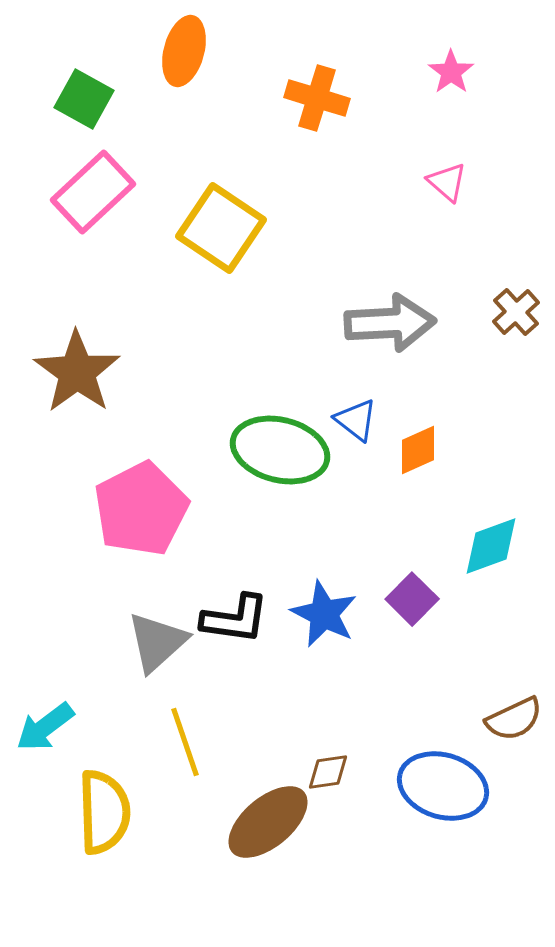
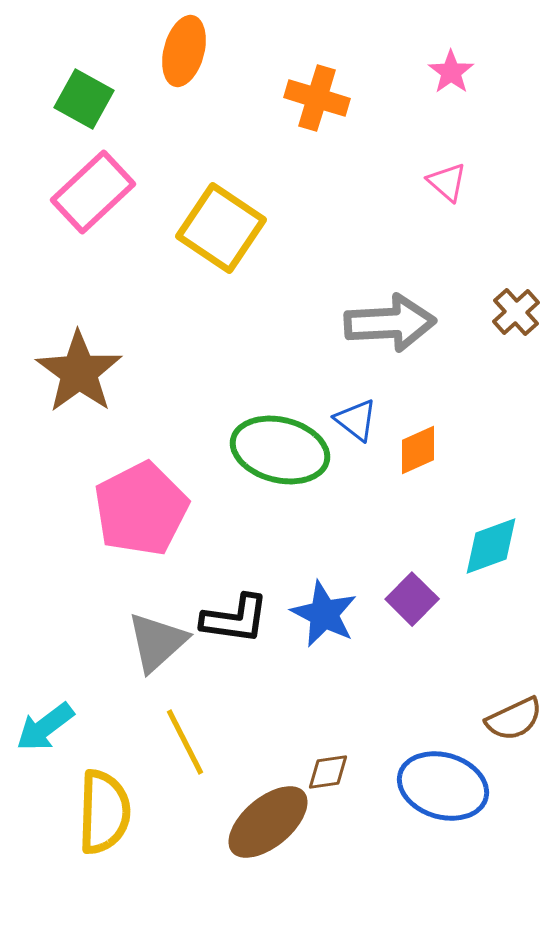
brown star: moved 2 px right
yellow line: rotated 8 degrees counterclockwise
yellow semicircle: rotated 4 degrees clockwise
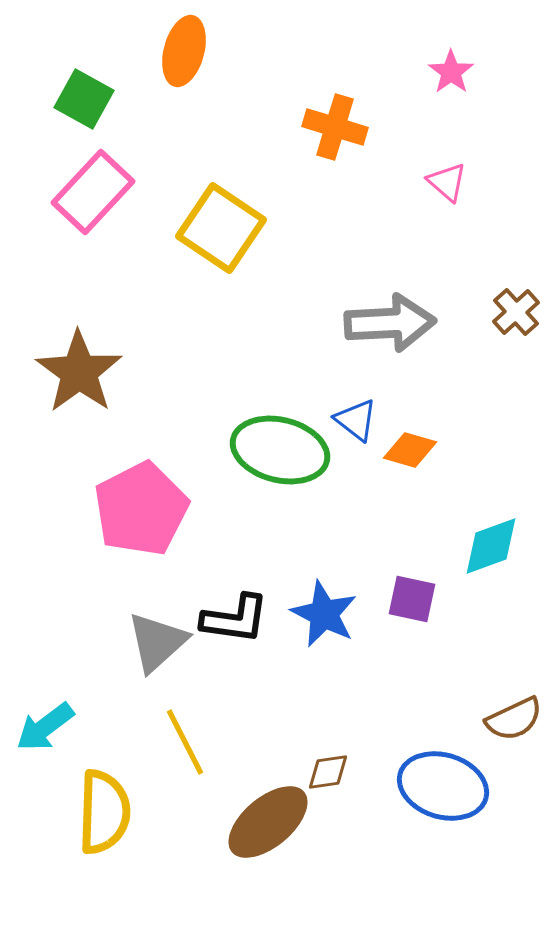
orange cross: moved 18 px right, 29 px down
pink rectangle: rotated 4 degrees counterclockwise
orange diamond: moved 8 px left; rotated 40 degrees clockwise
purple square: rotated 33 degrees counterclockwise
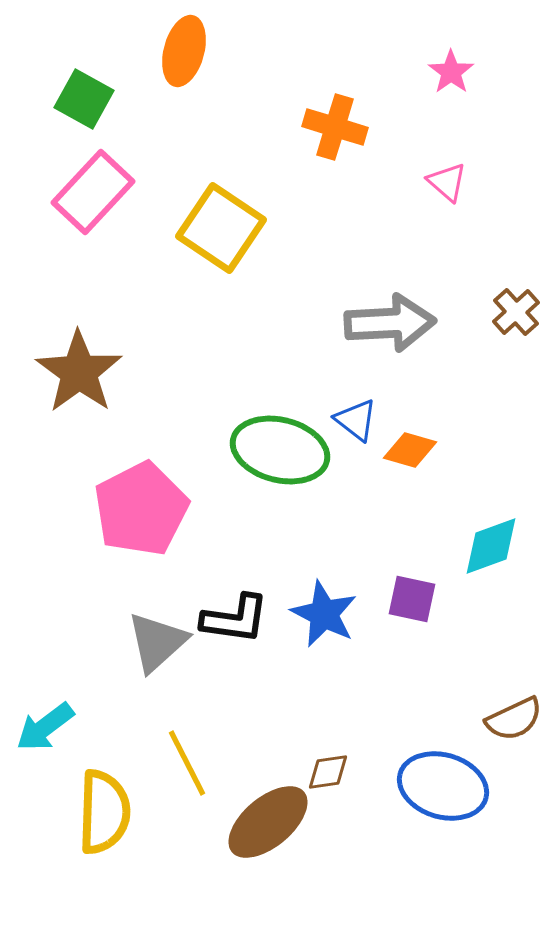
yellow line: moved 2 px right, 21 px down
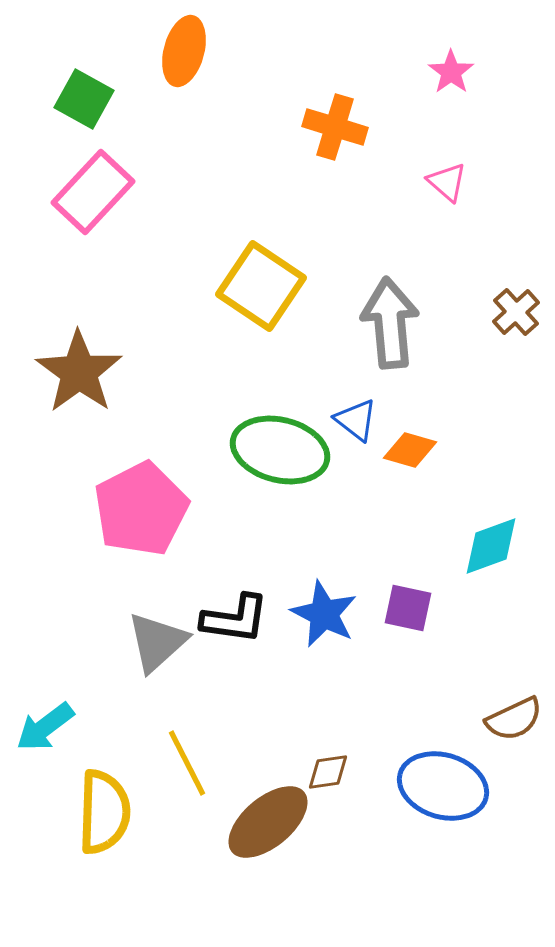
yellow square: moved 40 px right, 58 px down
gray arrow: rotated 92 degrees counterclockwise
purple square: moved 4 px left, 9 px down
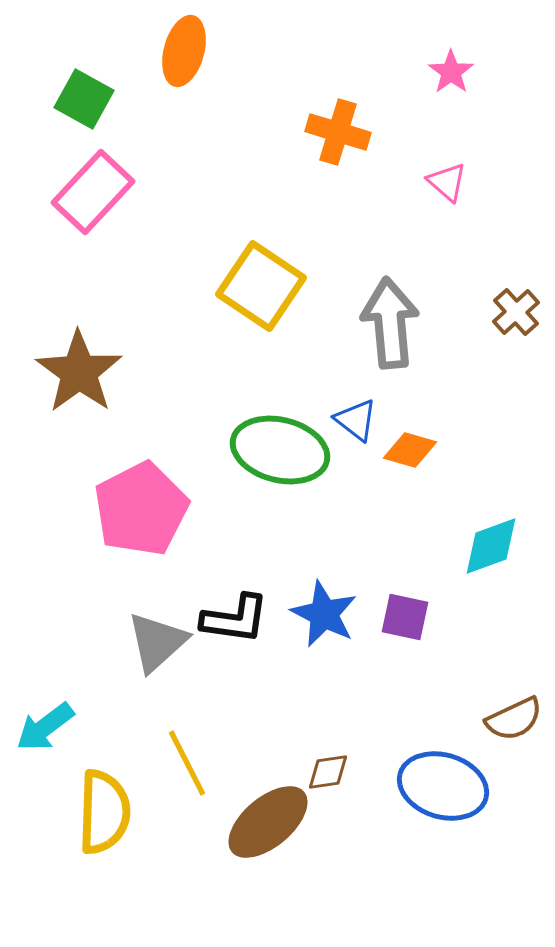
orange cross: moved 3 px right, 5 px down
purple square: moved 3 px left, 9 px down
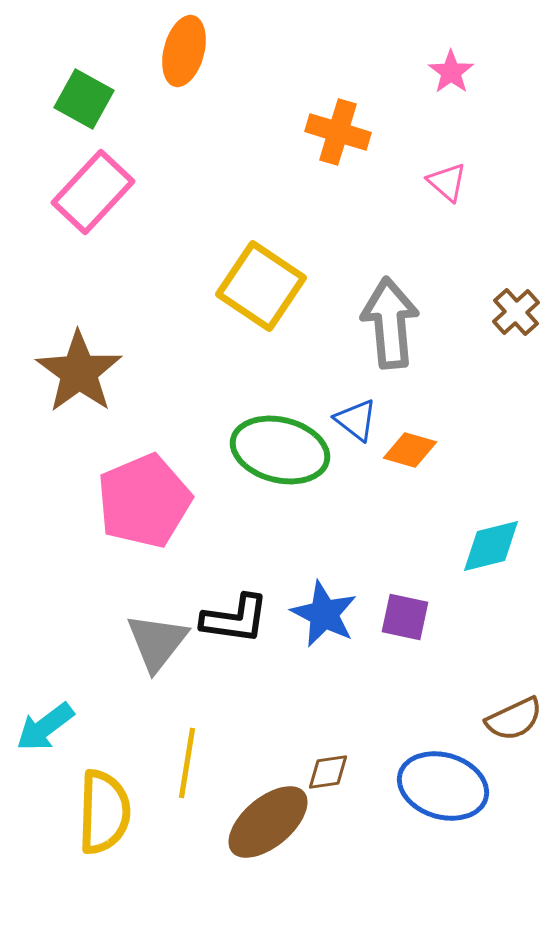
pink pentagon: moved 3 px right, 8 px up; rotated 4 degrees clockwise
cyan diamond: rotated 6 degrees clockwise
gray triangle: rotated 10 degrees counterclockwise
yellow line: rotated 36 degrees clockwise
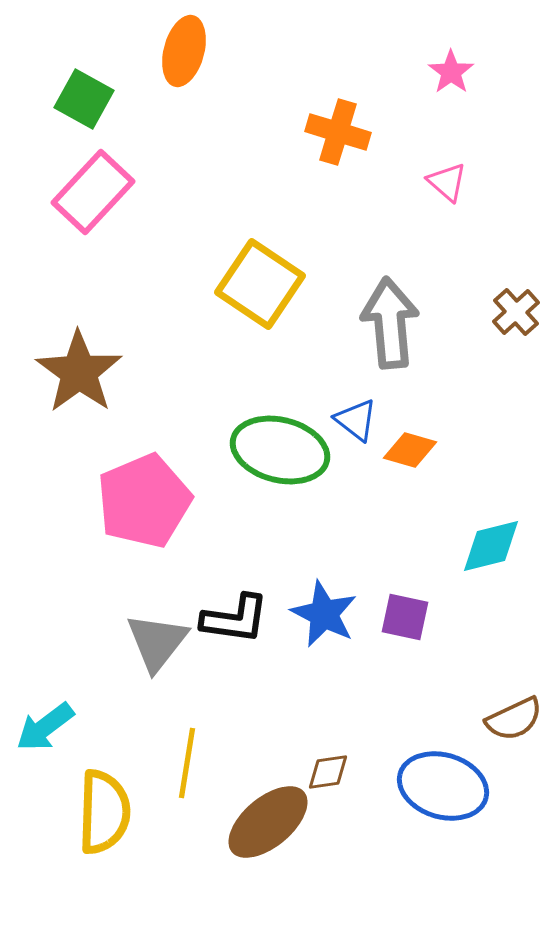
yellow square: moved 1 px left, 2 px up
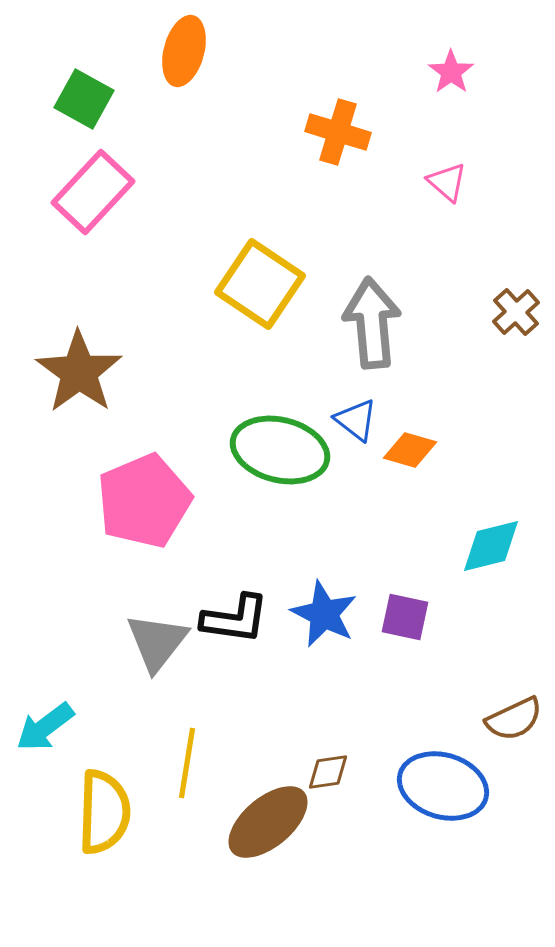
gray arrow: moved 18 px left
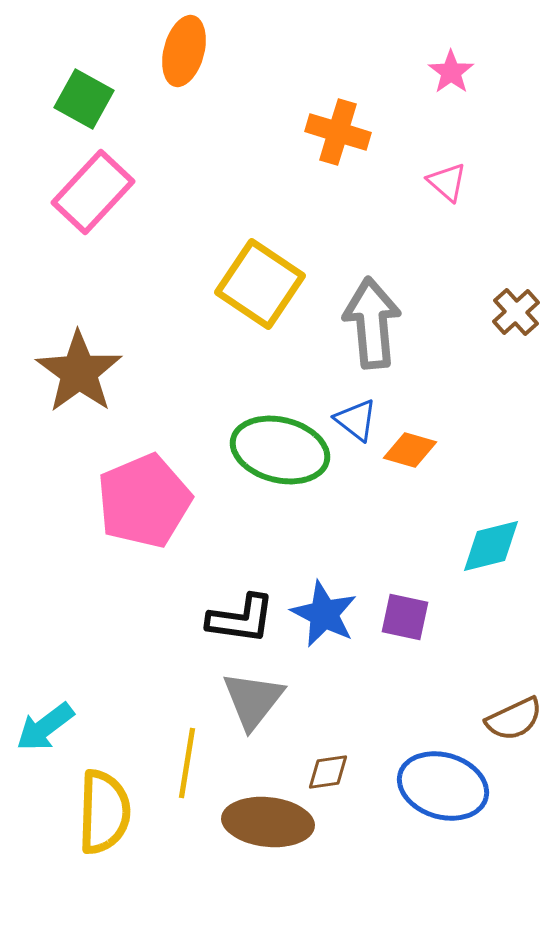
black L-shape: moved 6 px right
gray triangle: moved 96 px right, 58 px down
brown ellipse: rotated 46 degrees clockwise
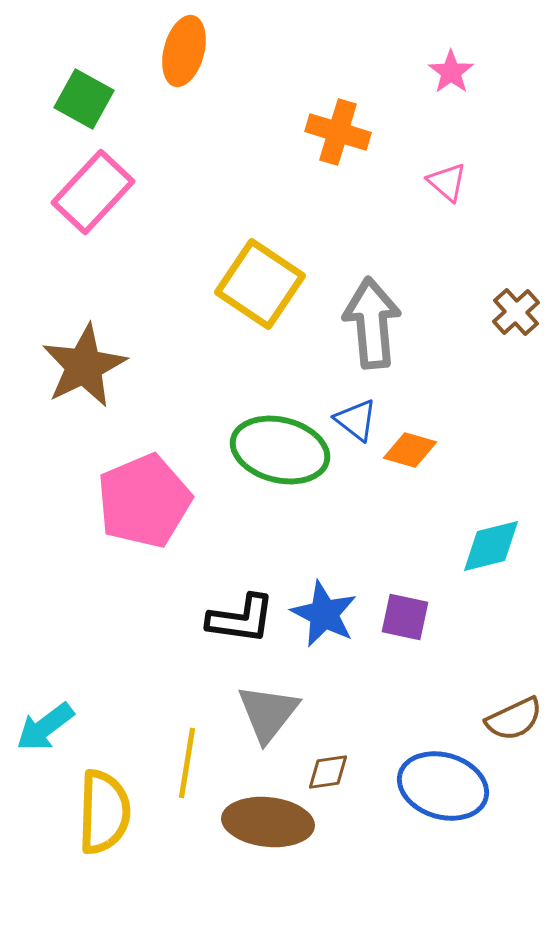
brown star: moved 5 px right, 6 px up; rotated 10 degrees clockwise
gray triangle: moved 15 px right, 13 px down
